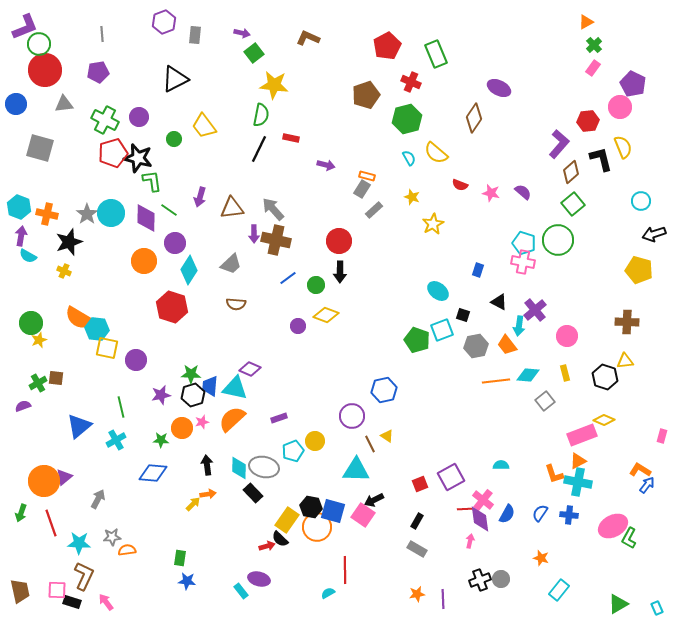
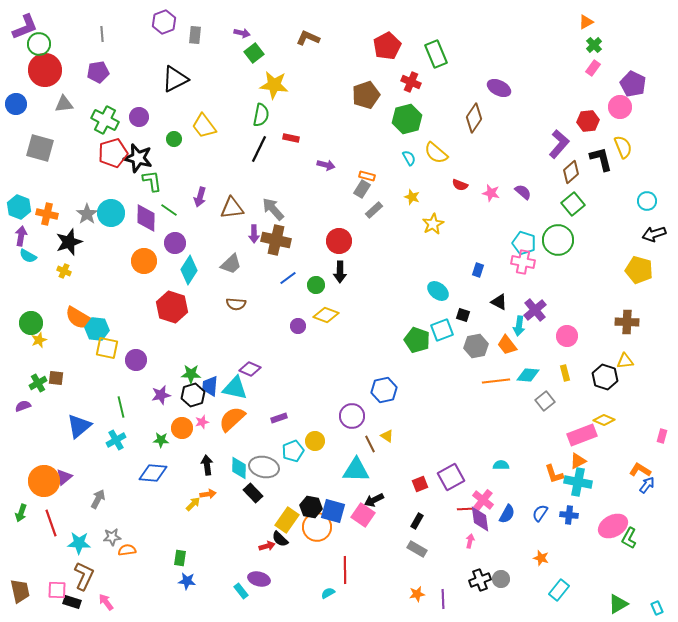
cyan circle at (641, 201): moved 6 px right
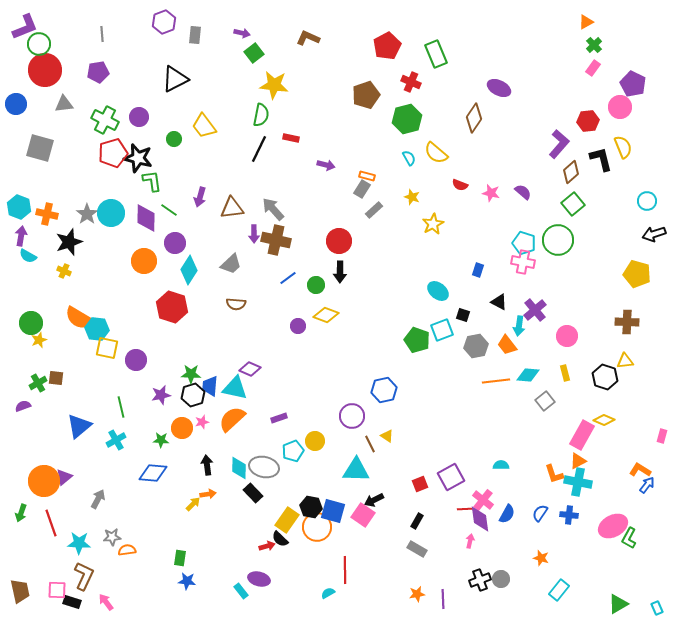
yellow pentagon at (639, 270): moved 2 px left, 4 px down
pink rectangle at (582, 435): rotated 40 degrees counterclockwise
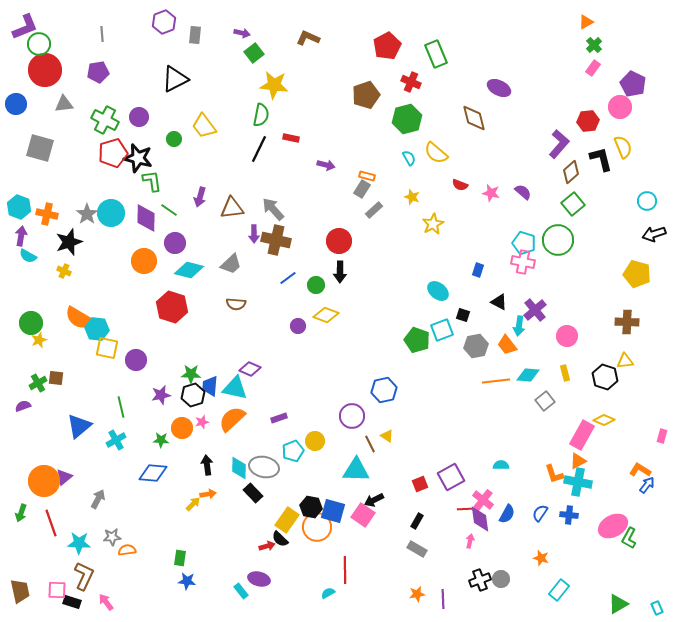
brown diamond at (474, 118): rotated 48 degrees counterclockwise
cyan diamond at (189, 270): rotated 72 degrees clockwise
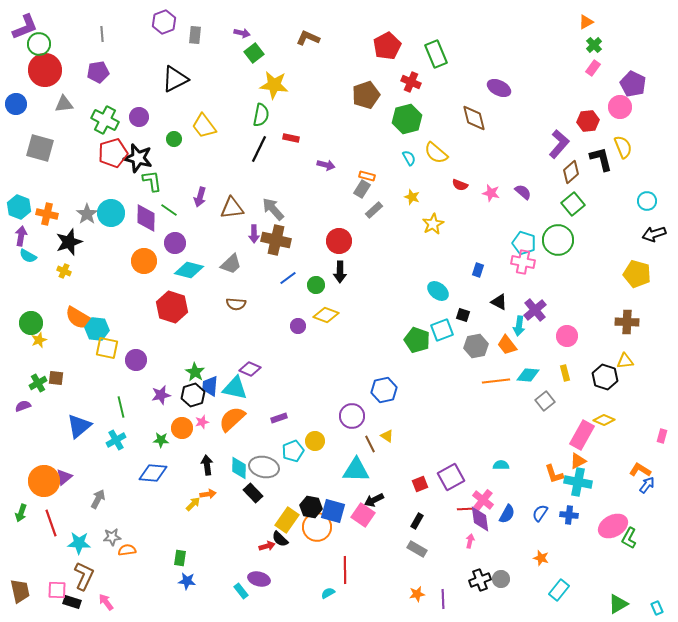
green star at (191, 374): moved 4 px right, 2 px up; rotated 30 degrees clockwise
